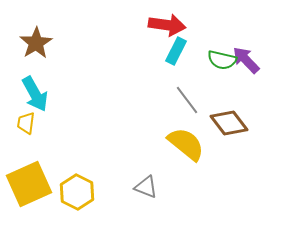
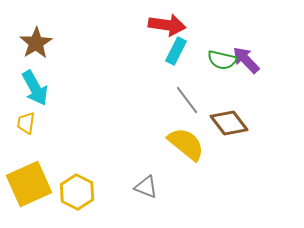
cyan arrow: moved 6 px up
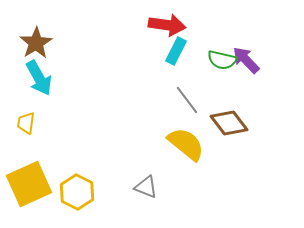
cyan arrow: moved 4 px right, 10 px up
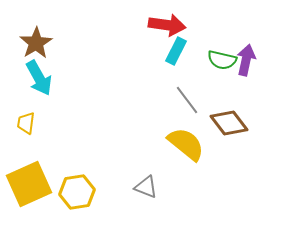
purple arrow: rotated 56 degrees clockwise
yellow hexagon: rotated 24 degrees clockwise
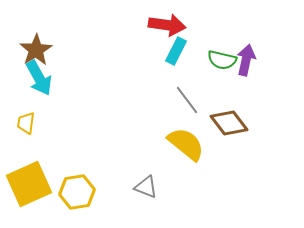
brown star: moved 7 px down
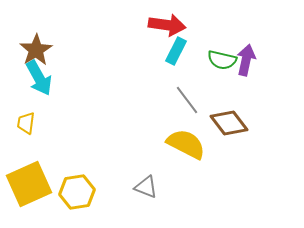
yellow semicircle: rotated 12 degrees counterclockwise
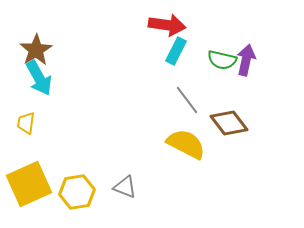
gray triangle: moved 21 px left
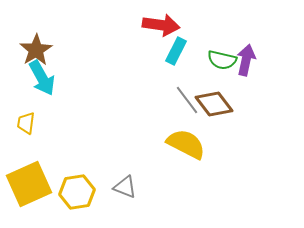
red arrow: moved 6 px left
cyan arrow: moved 3 px right
brown diamond: moved 15 px left, 19 px up
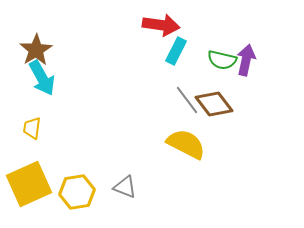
yellow trapezoid: moved 6 px right, 5 px down
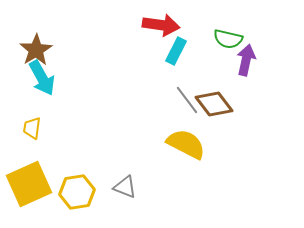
green semicircle: moved 6 px right, 21 px up
